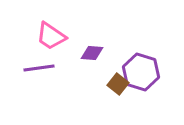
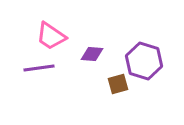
purple diamond: moved 1 px down
purple hexagon: moved 3 px right, 11 px up
brown square: rotated 35 degrees clockwise
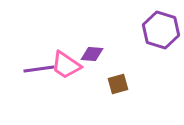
pink trapezoid: moved 15 px right, 29 px down
purple hexagon: moved 17 px right, 31 px up
purple line: moved 1 px down
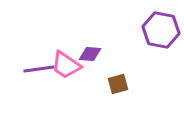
purple hexagon: rotated 6 degrees counterclockwise
purple diamond: moved 2 px left
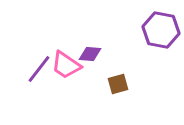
purple line: rotated 44 degrees counterclockwise
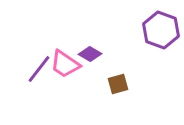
purple hexagon: rotated 9 degrees clockwise
purple diamond: rotated 25 degrees clockwise
pink trapezoid: moved 1 px left, 1 px up
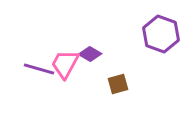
purple hexagon: moved 4 px down
pink trapezoid: rotated 84 degrees clockwise
purple line: rotated 68 degrees clockwise
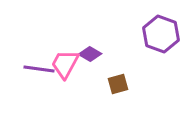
purple line: rotated 8 degrees counterclockwise
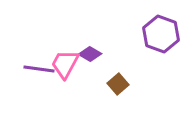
brown square: rotated 25 degrees counterclockwise
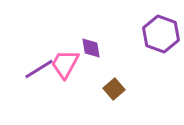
purple diamond: moved 1 px right, 6 px up; rotated 50 degrees clockwise
purple line: rotated 40 degrees counterclockwise
brown square: moved 4 px left, 5 px down
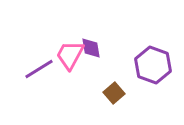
purple hexagon: moved 8 px left, 31 px down
pink trapezoid: moved 5 px right, 9 px up
brown square: moved 4 px down
